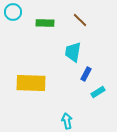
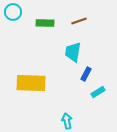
brown line: moved 1 px left, 1 px down; rotated 63 degrees counterclockwise
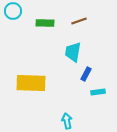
cyan circle: moved 1 px up
cyan rectangle: rotated 24 degrees clockwise
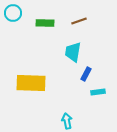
cyan circle: moved 2 px down
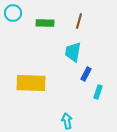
brown line: rotated 56 degrees counterclockwise
cyan rectangle: rotated 64 degrees counterclockwise
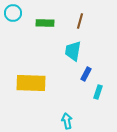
brown line: moved 1 px right
cyan trapezoid: moved 1 px up
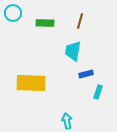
blue rectangle: rotated 48 degrees clockwise
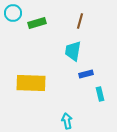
green rectangle: moved 8 px left; rotated 18 degrees counterclockwise
cyan rectangle: moved 2 px right, 2 px down; rotated 32 degrees counterclockwise
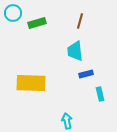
cyan trapezoid: moved 2 px right; rotated 15 degrees counterclockwise
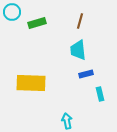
cyan circle: moved 1 px left, 1 px up
cyan trapezoid: moved 3 px right, 1 px up
